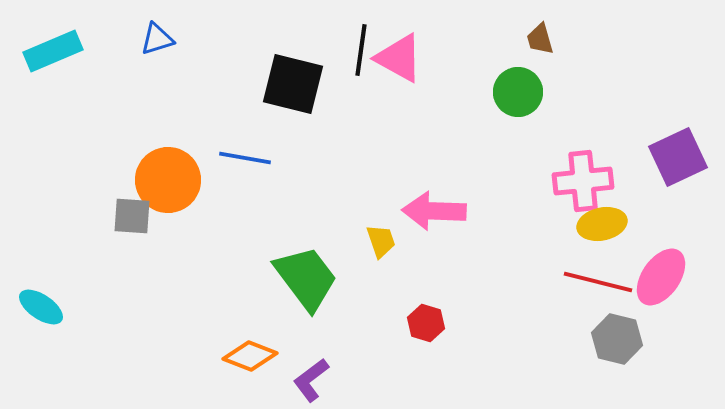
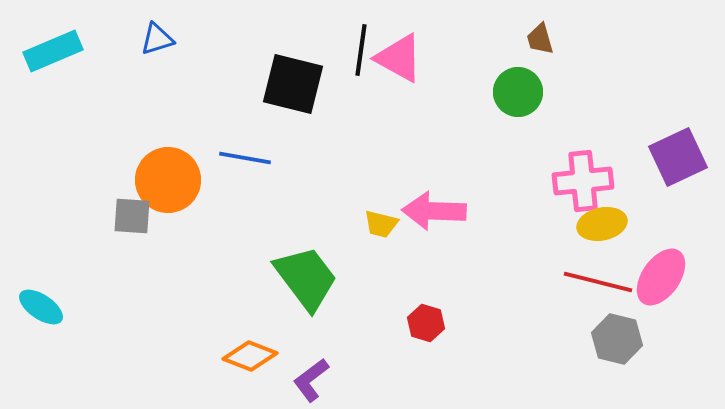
yellow trapezoid: moved 17 px up; rotated 123 degrees clockwise
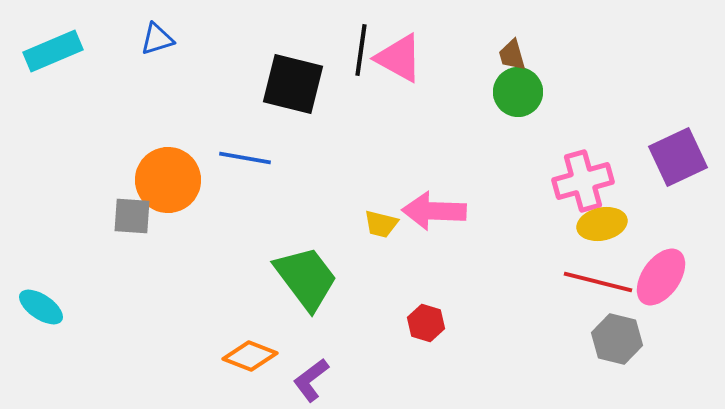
brown trapezoid: moved 28 px left, 16 px down
pink cross: rotated 10 degrees counterclockwise
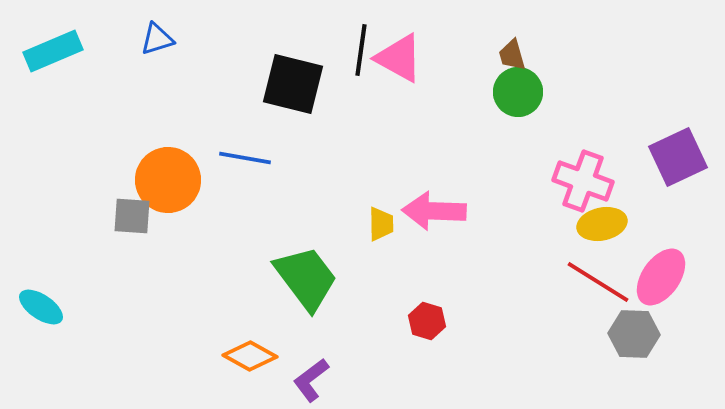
pink cross: rotated 36 degrees clockwise
yellow trapezoid: rotated 105 degrees counterclockwise
red line: rotated 18 degrees clockwise
red hexagon: moved 1 px right, 2 px up
gray hexagon: moved 17 px right, 5 px up; rotated 12 degrees counterclockwise
orange diamond: rotated 8 degrees clockwise
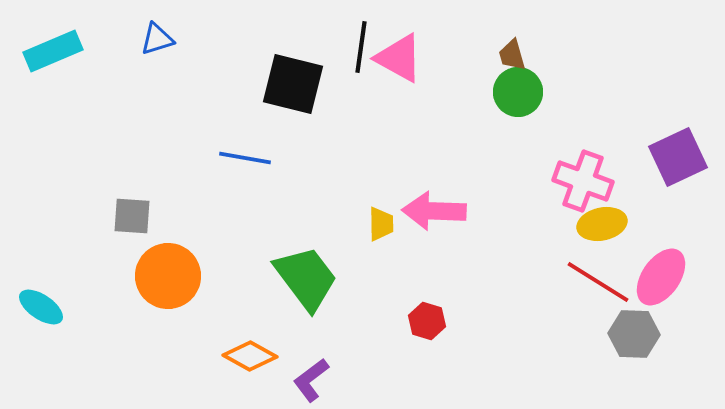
black line: moved 3 px up
orange circle: moved 96 px down
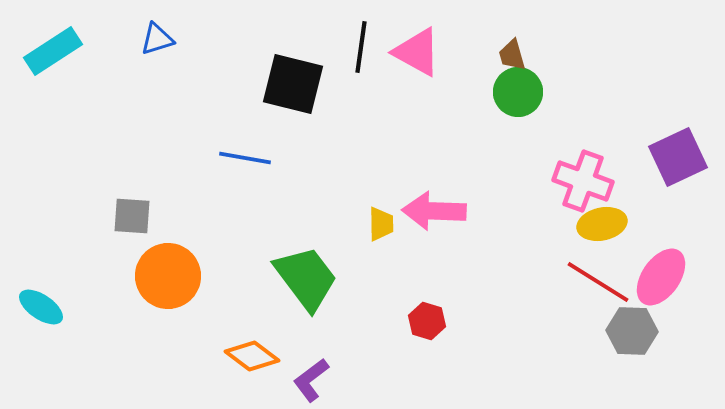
cyan rectangle: rotated 10 degrees counterclockwise
pink triangle: moved 18 px right, 6 px up
gray hexagon: moved 2 px left, 3 px up
orange diamond: moved 2 px right; rotated 8 degrees clockwise
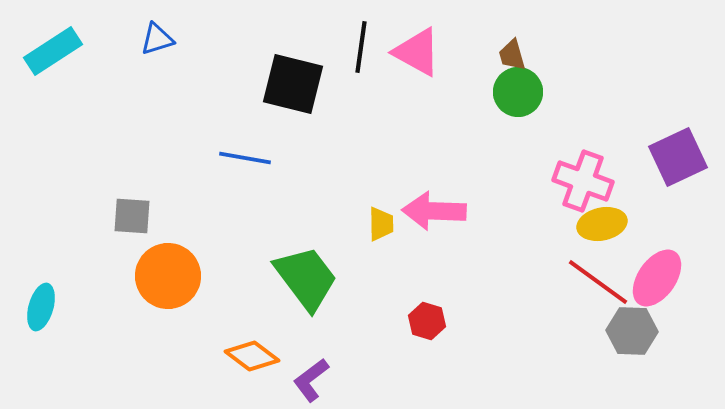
pink ellipse: moved 4 px left, 1 px down
red line: rotated 4 degrees clockwise
cyan ellipse: rotated 72 degrees clockwise
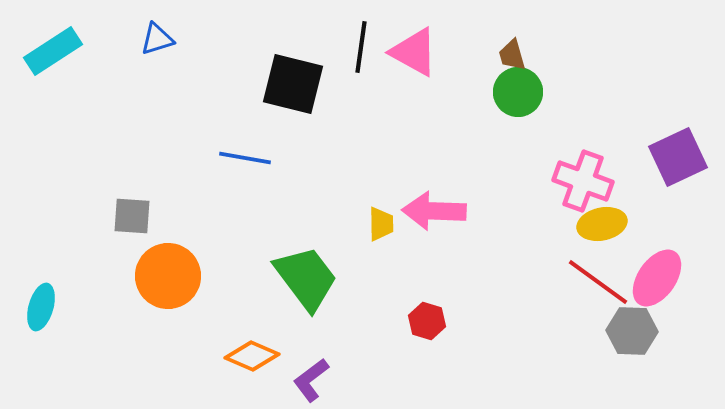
pink triangle: moved 3 px left
orange diamond: rotated 14 degrees counterclockwise
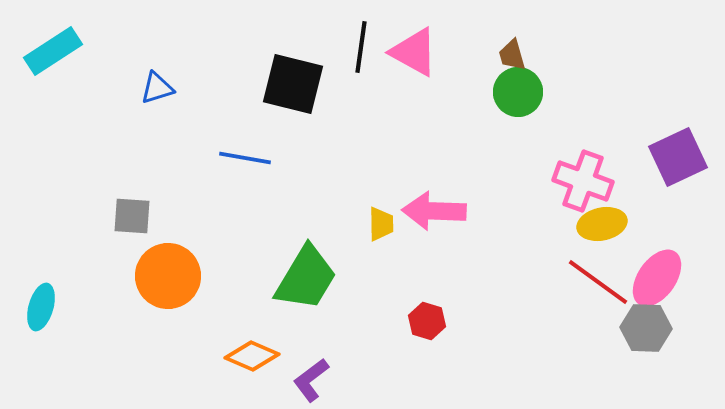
blue triangle: moved 49 px down
green trapezoid: rotated 68 degrees clockwise
gray hexagon: moved 14 px right, 3 px up
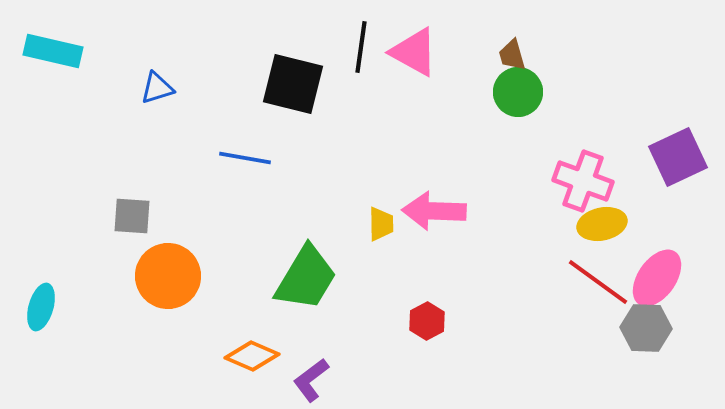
cyan rectangle: rotated 46 degrees clockwise
red hexagon: rotated 15 degrees clockwise
